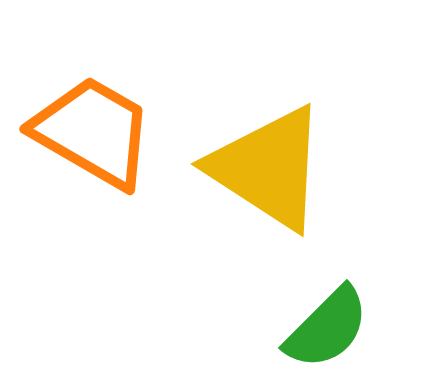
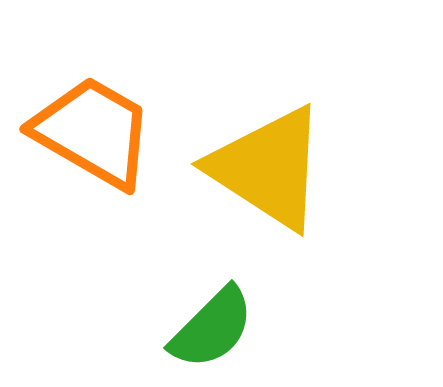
green semicircle: moved 115 px left
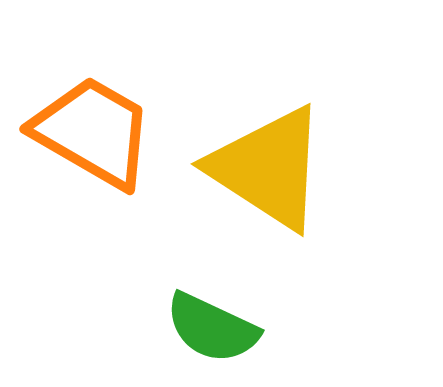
green semicircle: rotated 70 degrees clockwise
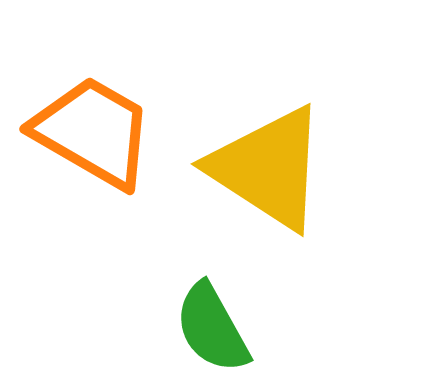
green semicircle: rotated 36 degrees clockwise
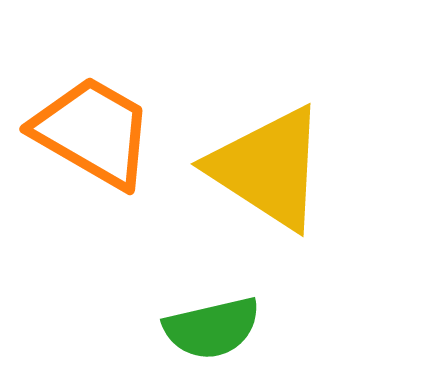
green semicircle: rotated 74 degrees counterclockwise
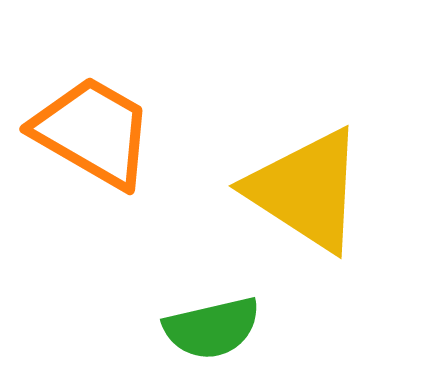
yellow triangle: moved 38 px right, 22 px down
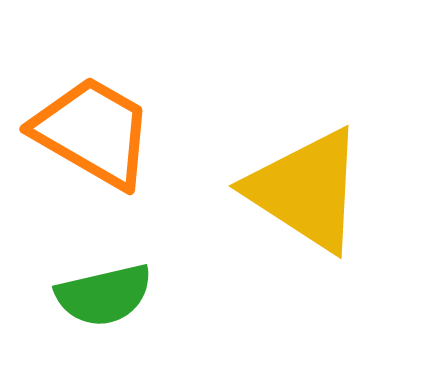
green semicircle: moved 108 px left, 33 px up
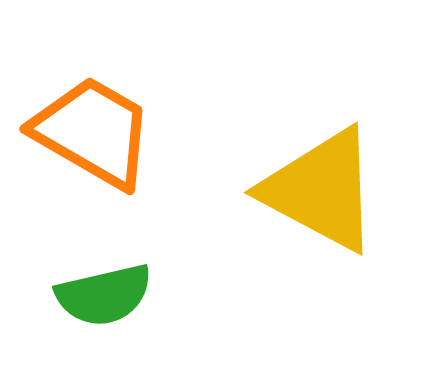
yellow triangle: moved 15 px right; rotated 5 degrees counterclockwise
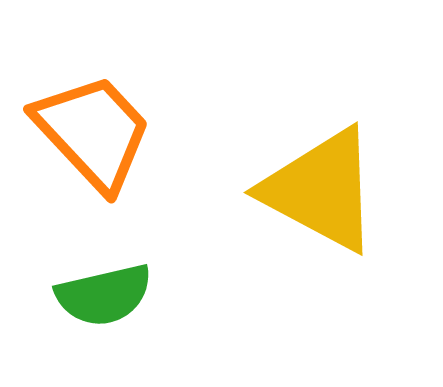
orange trapezoid: rotated 17 degrees clockwise
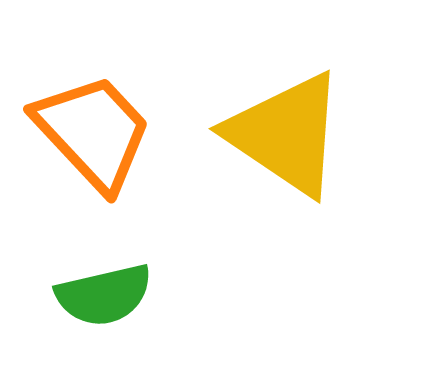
yellow triangle: moved 35 px left, 56 px up; rotated 6 degrees clockwise
